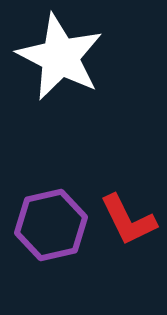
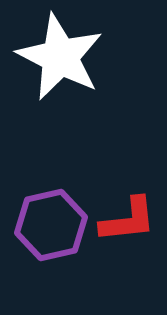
red L-shape: rotated 70 degrees counterclockwise
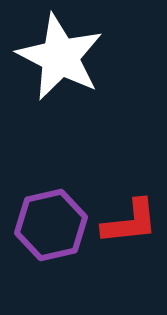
red L-shape: moved 2 px right, 2 px down
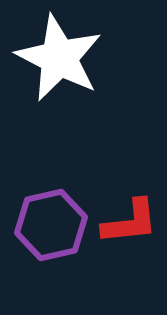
white star: moved 1 px left, 1 px down
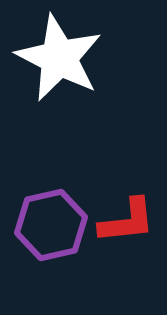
red L-shape: moved 3 px left, 1 px up
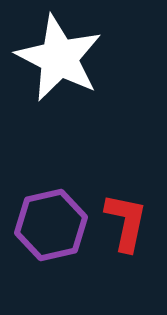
red L-shape: moved 1 px left, 1 px down; rotated 72 degrees counterclockwise
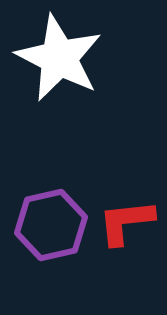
red L-shape: rotated 108 degrees counterclockwise
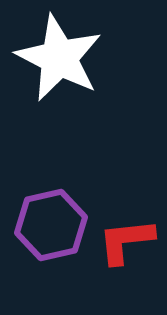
red L-shape: moved 19 px down
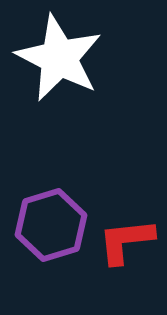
purple hexagon: rotated 4 degrees counterclockwise
